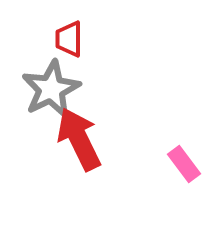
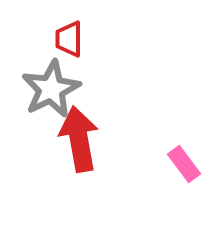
red arrow: rotated 16 degrees clockwise
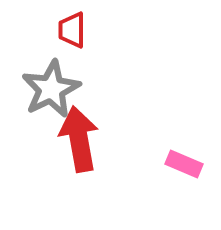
red trapezoid: moved 3 px right, 9 px up
pink rectangle: rotated 30 degrees counterclockwise
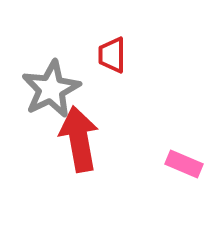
red trapezoid: moved 40 px right, 25 px down
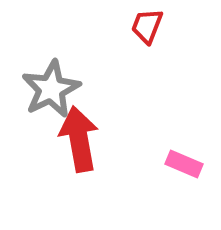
red trapezoid: moved 35 px right, 29 px up; rotated 21 degrees clockwise
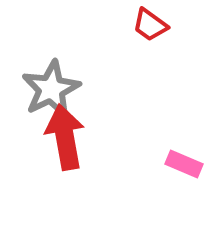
red trapezoid: moved 3 px right, 1 px up; rotated 75 degrees counterclockwise
red arrow: moved 14 px left, 2 px up
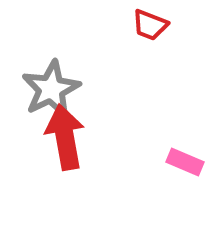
red trapezoid: rotated 15 degrees counterclockwise
pink rectangle: moved 1 px right, 2 px up
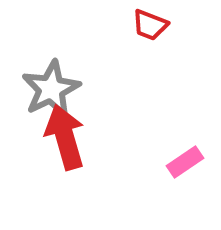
red arrow: rotated 6 degrees counterclockwise
pink rectangle: rotated 57 degrees counterclockwise
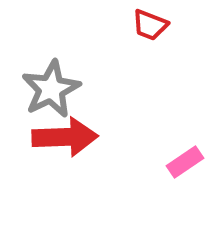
red arrow: rotated 104 degrees clockwise
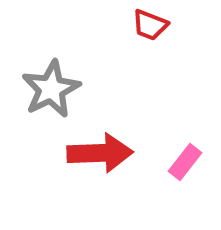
red arrow: moved 35 px right, 16 px down
pink rectangle: rotated 18 degrees counterclockwise
